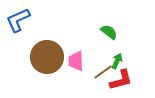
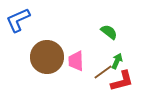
red L-shape: moved 1 px right, 1 px down
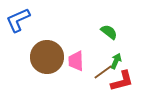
green arrow: moved 1 px left
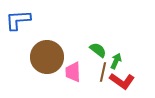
blue L-shape: rotated 20 degrees clockwise
green semicircle: moved 11 px left, 18 px down
pink trapezoid: moved 3 px left, 11 px down
brown line: rotated 42 degrees counterclockwise
red L-shape: rotated 50 degrees clockwise
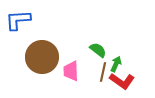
brown circle: moved 5 px left
green arrow: moved 3 px down
pink trapezoid: moved 2 px left, 1 px up
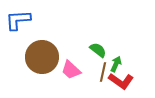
pink trapezoid: moved 1 px up; rotated 45 degrees counterclockwise
red L-shape: moved 1 px left
